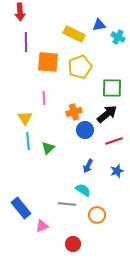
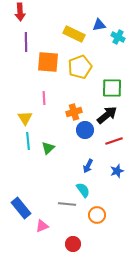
black arrow: moved 1 px down
cyan semicircle: rotated 21 degrees clockwise
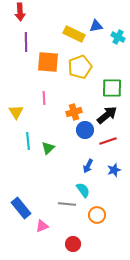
blue triangle: moved 3 px left, 1 px down
yellow triangle: moved 9 px left, 6 px up
red line: moved 6 px left
blue star: moved 3 px left, 1 px up
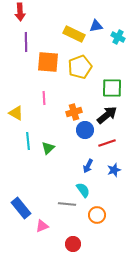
yellow triangle: moved 1 px down; rotated 28 degrees counterclockwise
red line: moved 1 px left, 2 px down
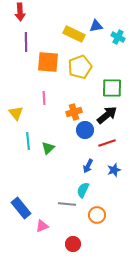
yellow triangle: rotated 21 degrees clockwise
cyan semicircle: rotated 119 degrees counterclockwise
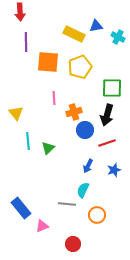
pink line: moved 10 px right
black arrow: rotated 145 degrees clockwise
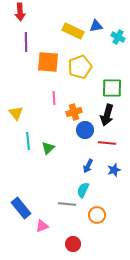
yellow rectangle: moved 1 px left, 3 px up
red line: rotated 24 degrees clockwise
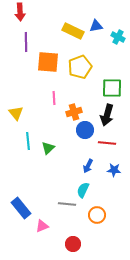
blue star: rotated 24 degrees clockwise
